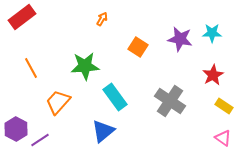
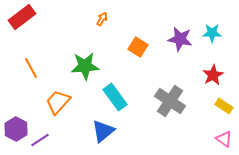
pink triangle: moved 1 px right, 1 px down
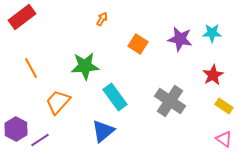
orange square: moved 3 px up
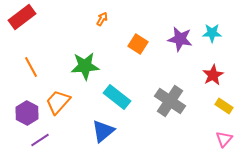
orange line: moved 1 px up
cyan rectangle: moved 2 px right; rotated 16 degrees counterclockwise
purple hexagon: moved 11 px right, 16 px up
pink triangle: rotated 36 degrees clockwise
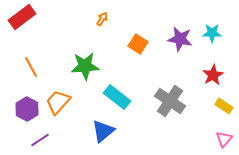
purple hexagon: moved 4 px up
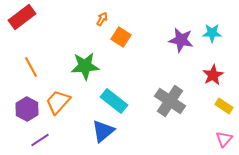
purple star: moved 1 px right, 1 px down
orange square: moved 17 px left, 7 px up
cyan rectangle: moved 3 px left, 4 px down
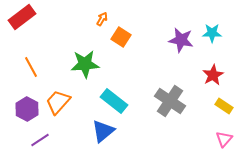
green star: moved 2 px up
